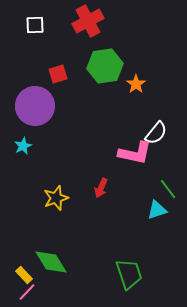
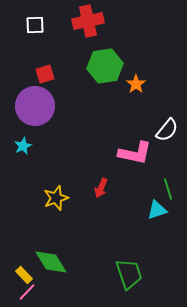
red cross: rotated 16 degrees clockwise
red square: moved 13 px left
white semicircle: moved 11 px right, 3 px up
green line: rotated 20 degrees clockwise
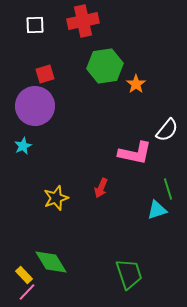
red cross: moved 5 px left
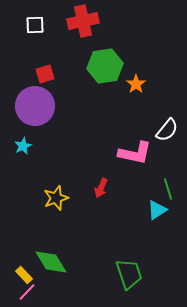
cyan triangle: rotated 15 degrees counterclockwise
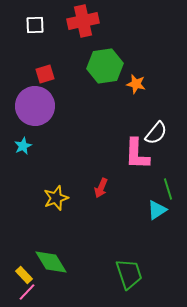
orange star: rotated 24 degrees counterclockwise
white semicircle: moved 11 px left, 3 px down
pink L-shape: moved 2 px right, 1 px down; rotated 80 degrees clockwise
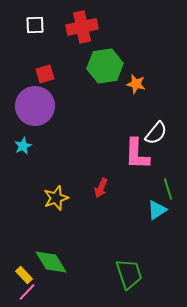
red cross: moved 1 px left, 6 px down
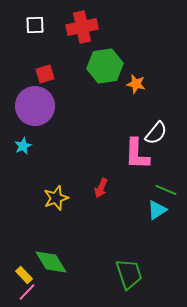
green line: moved 2 px left, 1 px down; rotated 50 degrees counterclockwise
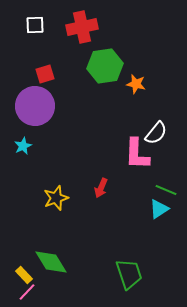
cyan triangle: moved 2 px right, 1 px up
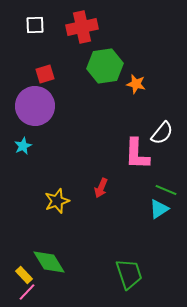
white semicircle: moved 6 px right
yellow star: moved 1 px right, 3 px down
green diamond: moved 2 px left
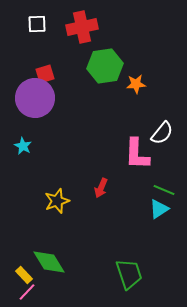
white square: moved 2 px right, 1 px up
orange star: rotated 18 degrees counterclockwise
purple circle: moved 8 px up
cyan star: rotated 18 degrees counterclockwise
green line: moved 2 px left
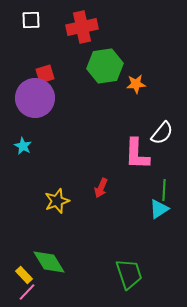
white square: moved 6 px left, 4 px up
green line: rotated 70 degrees clockwise
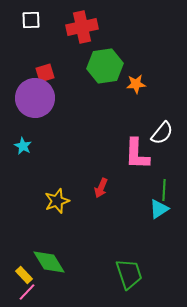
red square: moved 1 px up
